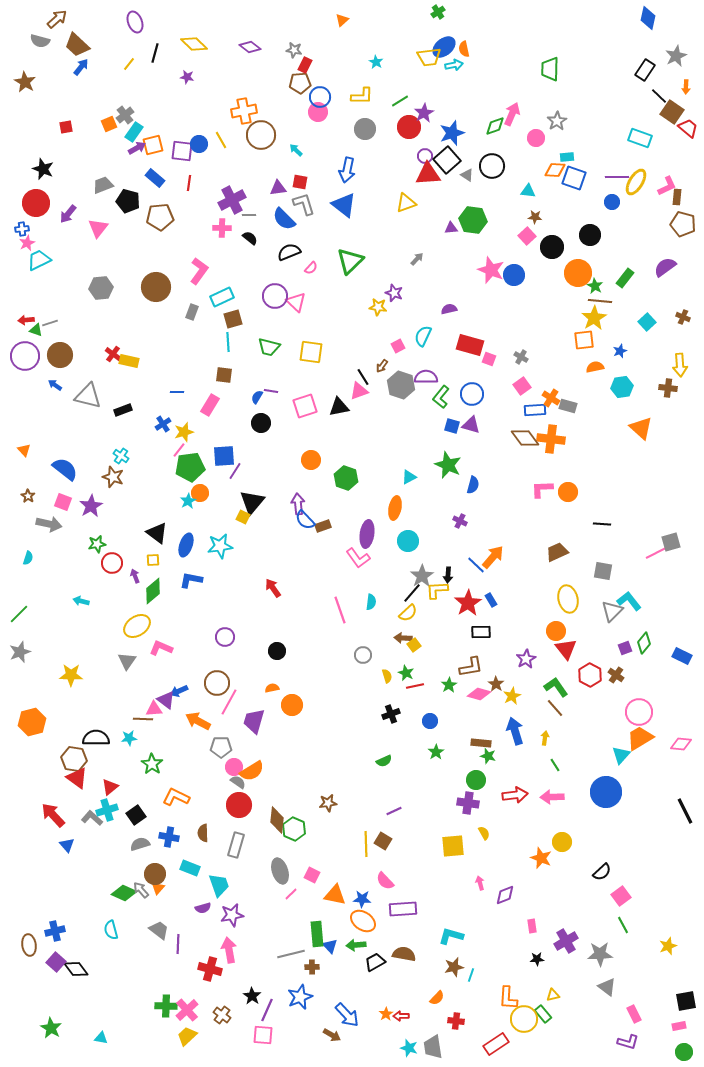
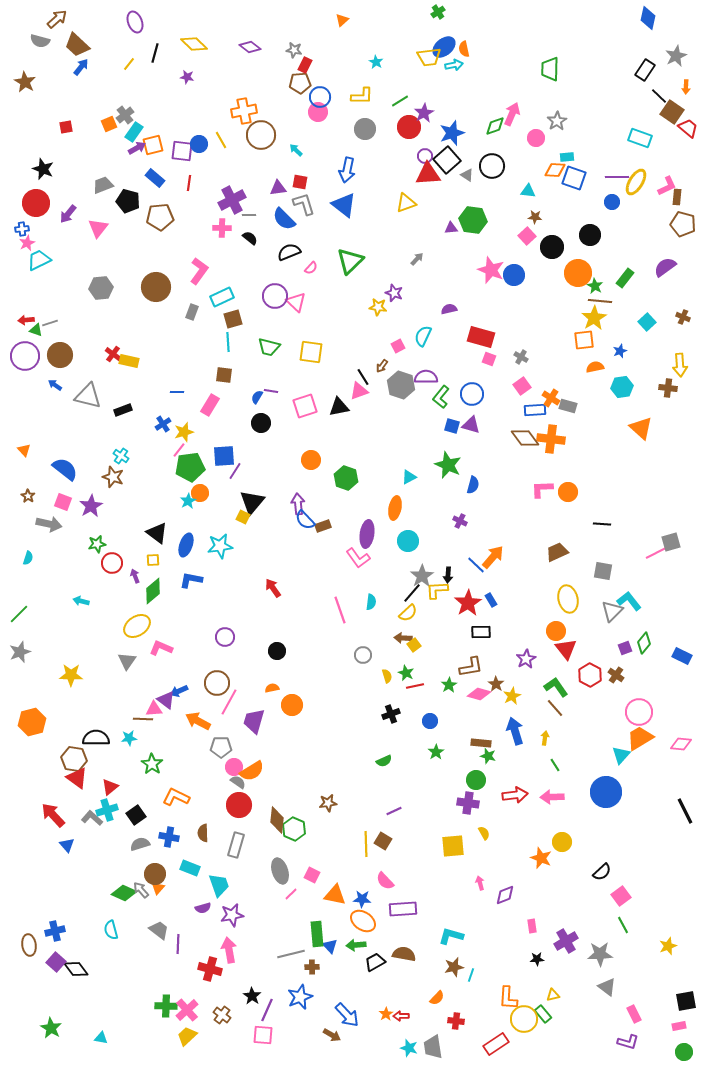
red rectangle at (470, 345): moved 11 px right, 8 px up
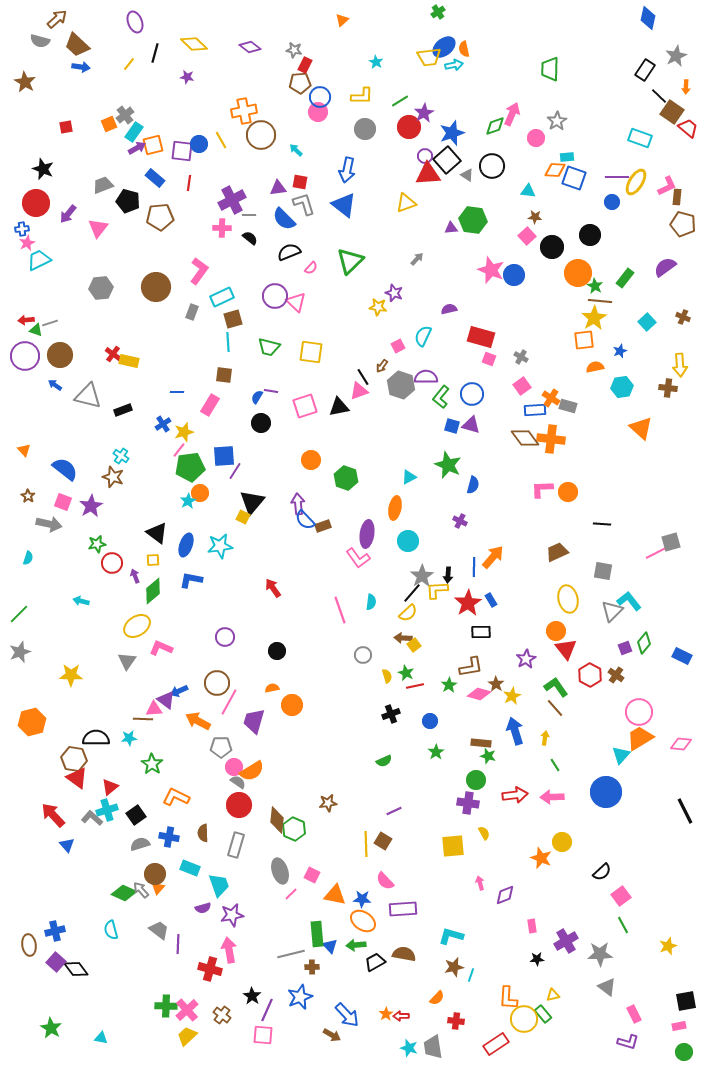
blue arrow at (81, 67): rotated 60 degrees clockwise
blue line at (476, 565): moved 2 px left, 2 px down; rotated 48 degrees clockwise
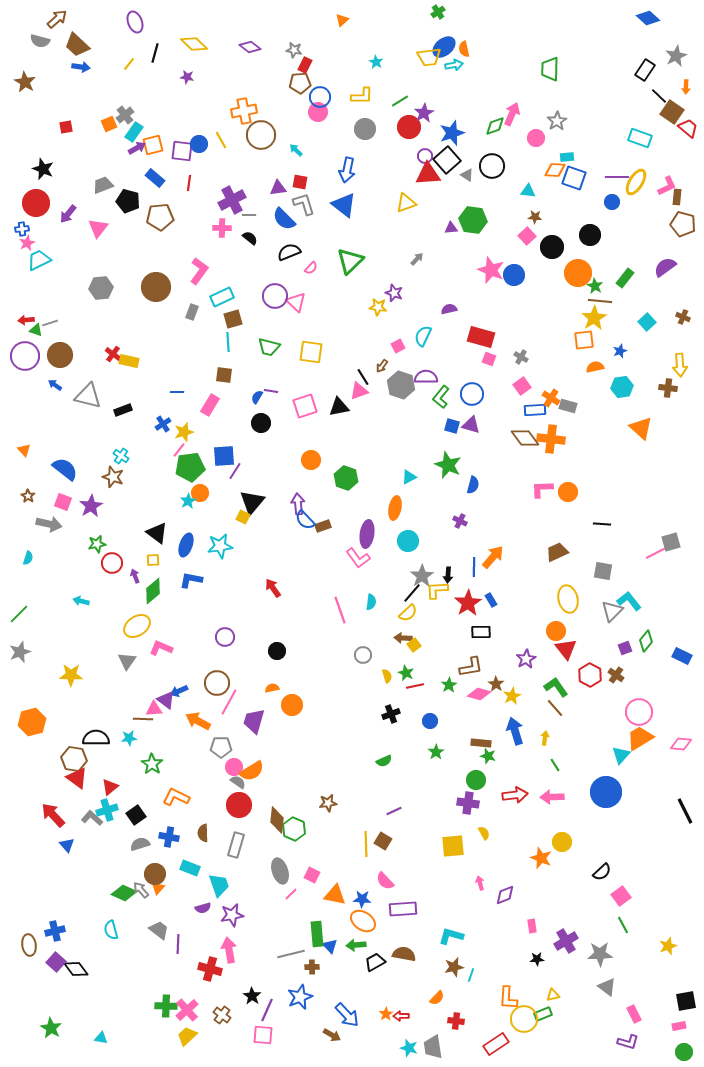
blue diamond at (648, 18): rotated 60 degrees counterclockwise
green diamond at (644, 643): moved 2 px right, 2 px up
green rectangle at (543, 1014): rotated 72 degrees counterclockwise
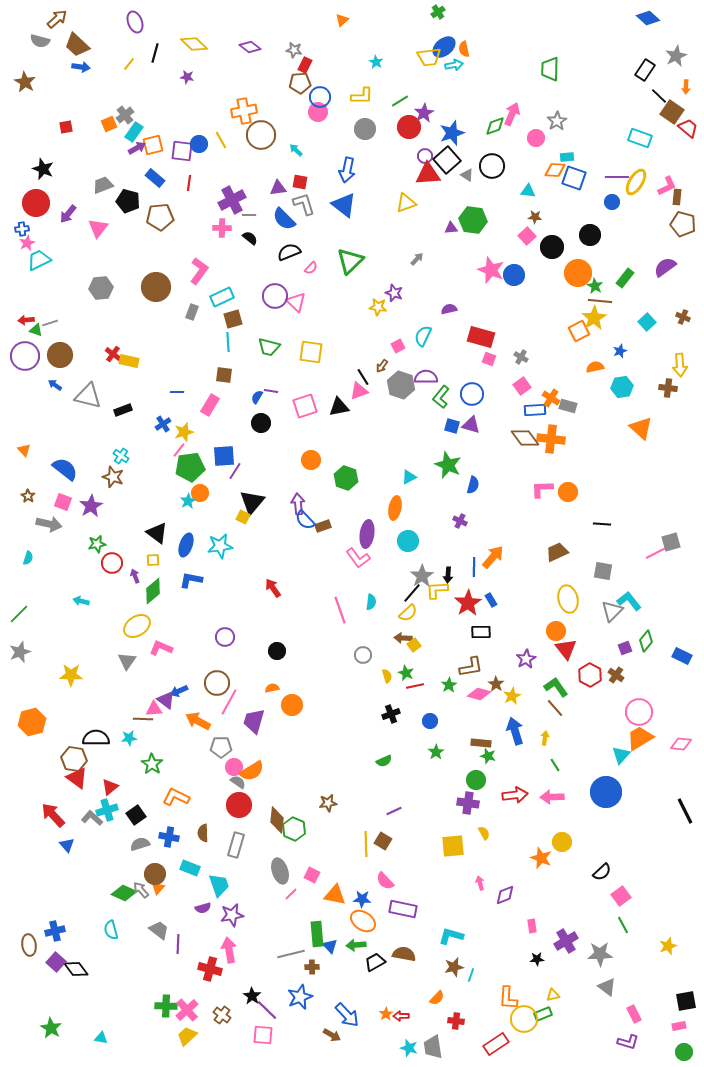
orange square at (584, 340): moved 5 px left, 9 px up; rotated 20 degrees counterclockwise
purple rectangle at (403, 909): rotated 16 degrees clockwise
purple line at (267, 1010): rotated 70 degrees counterclockwise
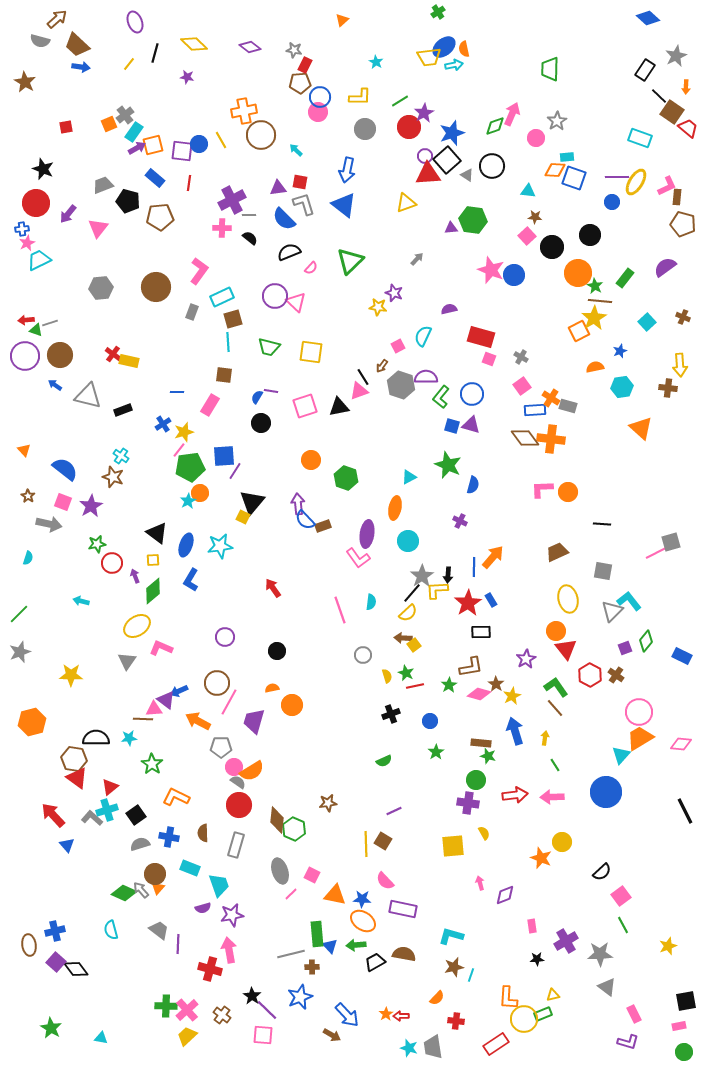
yellow L-shape at (362, 96): moved 2 px left, 1 px down
blue L-shape at (191, 580): rotated 70 degrees counterclockwise
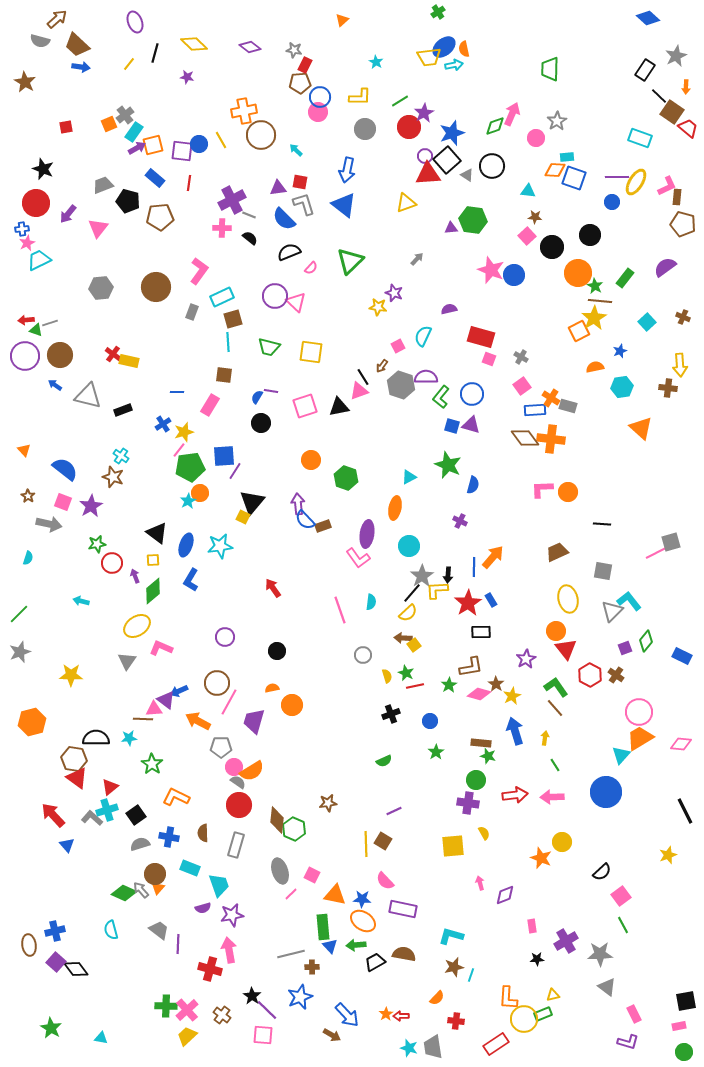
gray line at (249, 215): rotated 24 degrees clockwise
cyan circle at (408, 541): moved 1 px right, 5 px down
green rectangle at (317, 934): moved 6 px right, 7 px up
yellow star at (668, 946): moved 91 px up
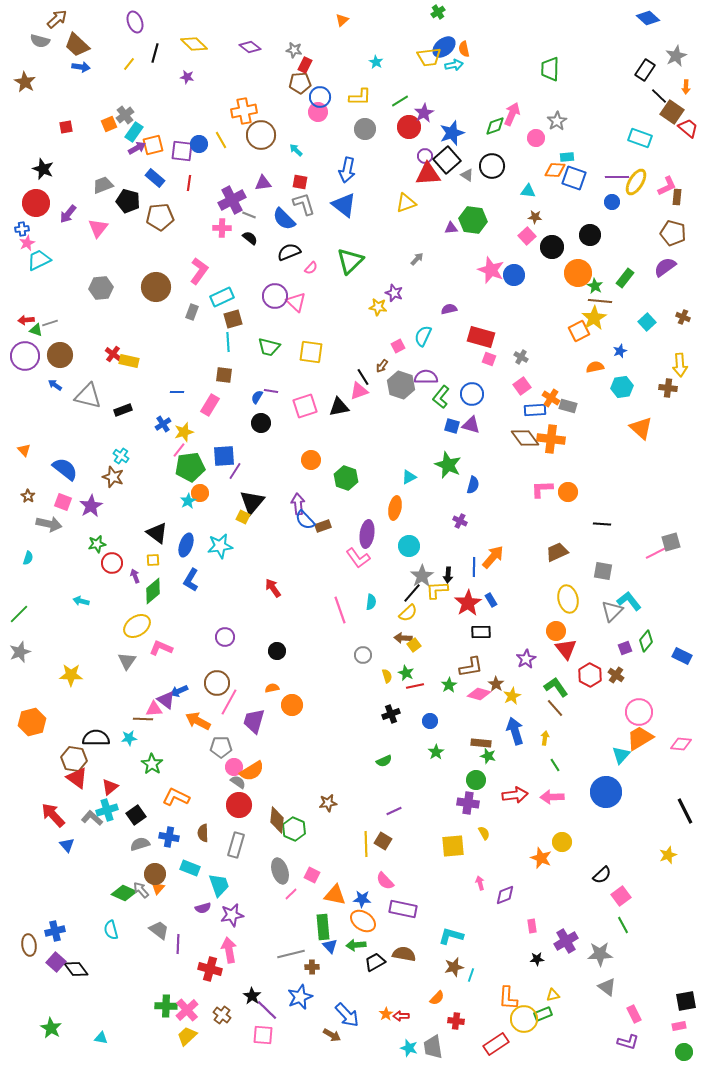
purple triangle at (278, 188): moved 15 px left, 5 px up
brown pentagon at (683, 224): moved 10 px left, 9 px down
black semicircle at (602, 872): moved 3 px down
